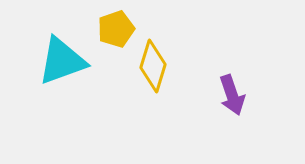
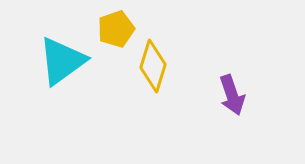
cyan triangle: rotated 16 degrees counterclockwise
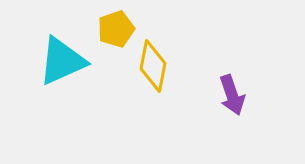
cyan triangle: rotated 12 degrees clockwise
yellow diamond: rotated 6 degrees counterclockwise
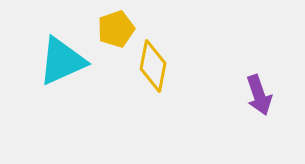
purple arrow: moved 27 px right
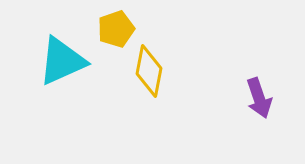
yellow diamond: moved 4 px left, 5 px down
purple arrow: moved 3 px down
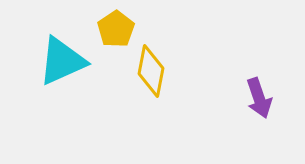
yellow pentagon: rotated 15 degrees counterclockwise
yellow diamond: moved 2 px right
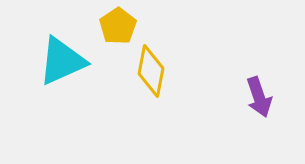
yellow pentagon: moved 2 px right, 3 px up
purple arrow: moved 1 px up
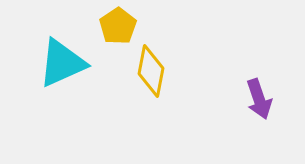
cyan triangle: moved 2 px down
purple arrow: moved 2 px down
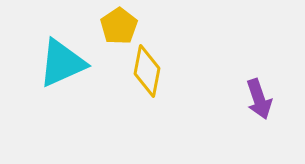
yellow pentagon: moved 1 px right
yellow diamond: moved 4 px left
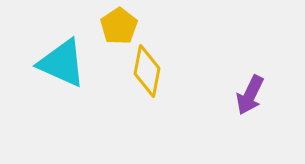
cyan triangle: rotated 48 degrees clockwise
purple arrow: moved 9 px left, 4 px up; rotated 45 degrees clockwise
